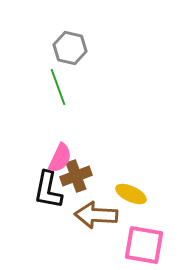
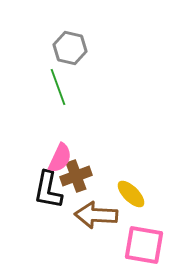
yellow ellipse: rotated 20 degrees clockwise
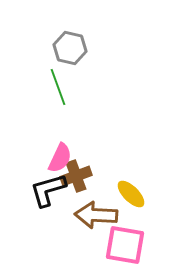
black L-shape: rotated 63 degrees clockwise
pink square: moved 19 px left
